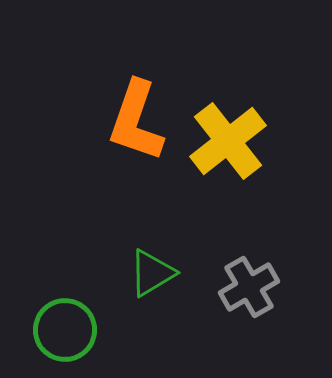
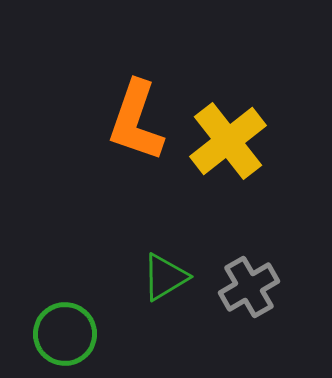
green triangle: moved 13 px right, 4 px down
green circle: moved 4 px down
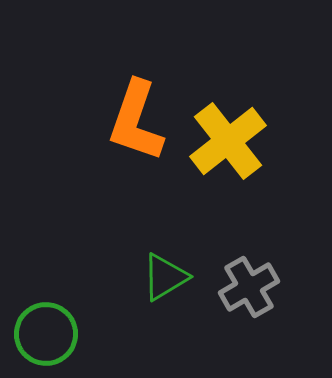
green circle: moved 19 px left
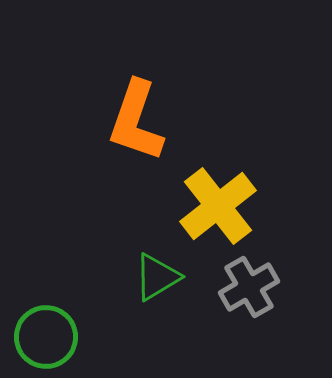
yellow cross: moved 10 px left, 65 px down
green triangle: moved 8 px left
green circle: moved 3 px down
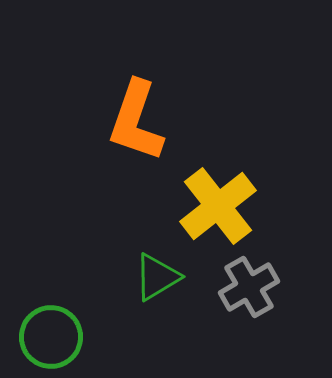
green circle: moved 5 px right
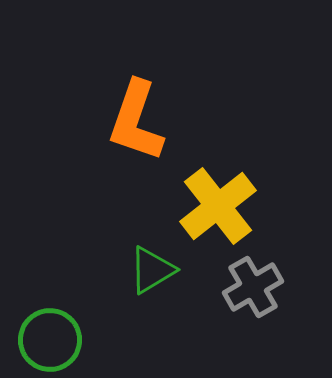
green triangle: moved 5 px left, 7 px up
gray cross: moved 4 px right
green circle: moved 1 px left, 3 px down
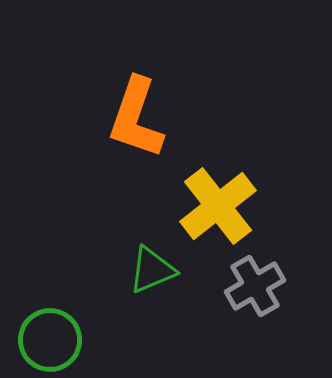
orange L-shape: moved 3 px up
green triangle: rotated 8 degrees clockwise
gray cross: moved 2 px right, 1 px up
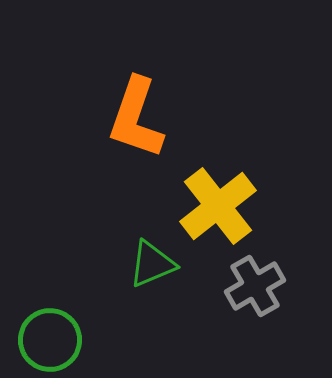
green triangle: moved 6 px up
